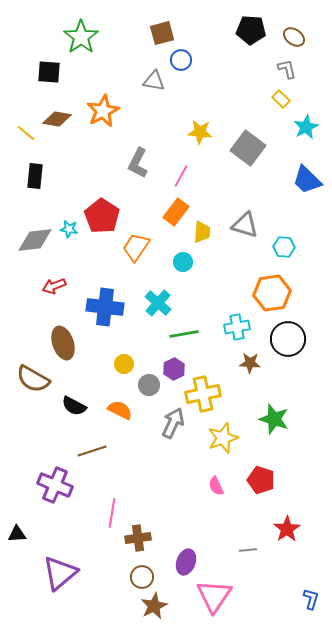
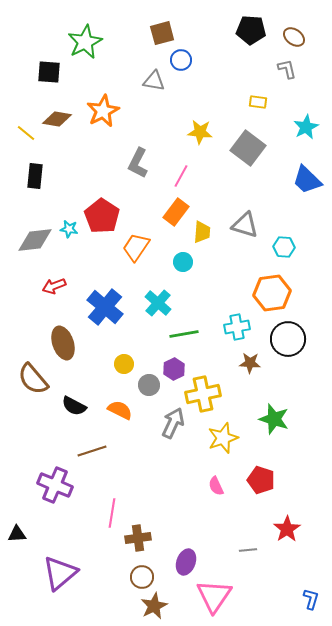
green star at (81, 37): moved 4 px right, 5 px down; rotated 8 degrees clockwise
yellow rectangle at (281, 99): moved 23 px left, 3 px down; rotated 36 degrees counterclockwise
blue cross at (105, 307): rotated 33 degrees clockwise
brown semicircle at (33, 379): rotated 20 degrees clockwise
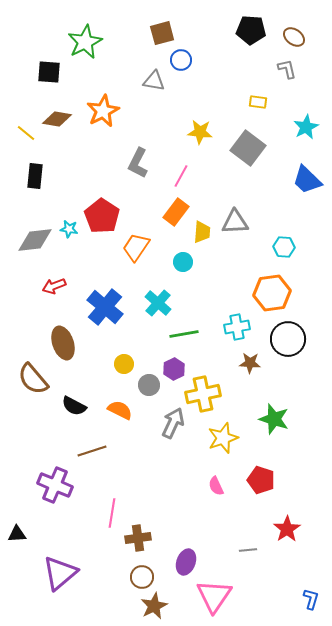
gray triangle at (245, 225): moved 10 px left, 3 px up; rotated 20 degrees counterclockwise
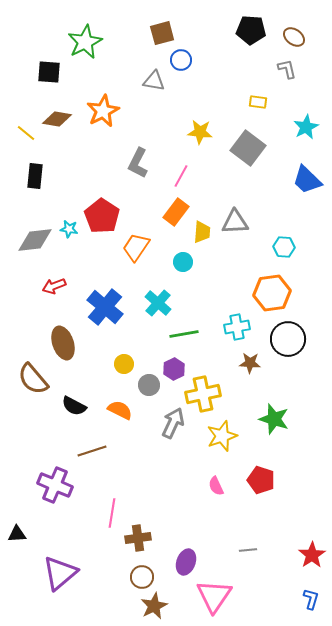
yellow star at (223, 438): moved 1 px left, 2 px up
red star at (287, 529): moved 25 px right, 26 px down
